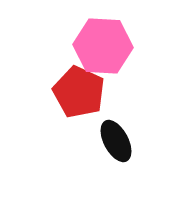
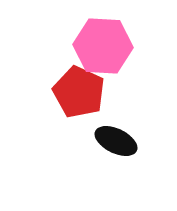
black ellipse: rotated 36 degrees counterclockwise
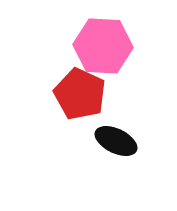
red pentagon: moved 1 px right, 2 px down
